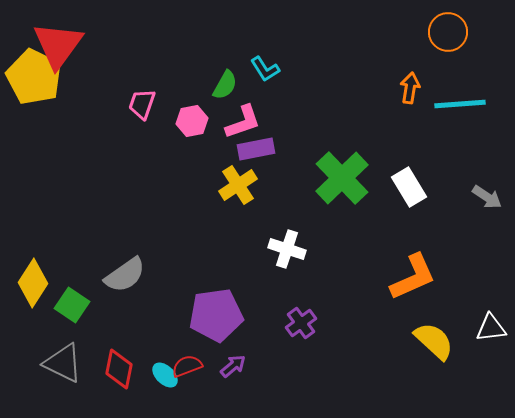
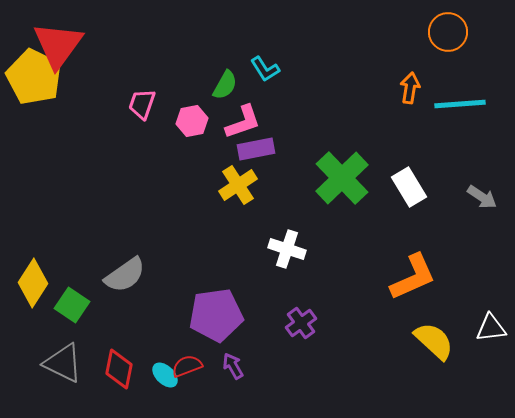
gray arrow: moved 5 px left
purple arrow: rotated 80 degrees counterclockwise
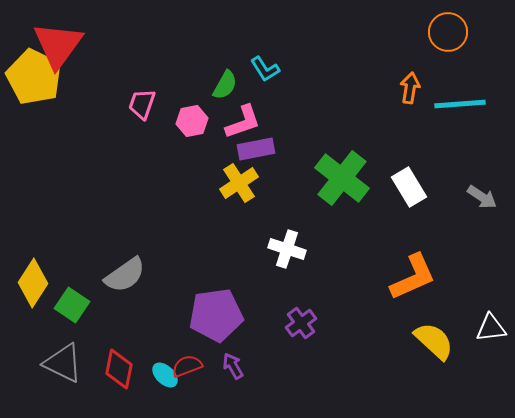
green cross: rotated 8 degrees counterclockwise
yellow cross: moved 1 px right, 2 px up
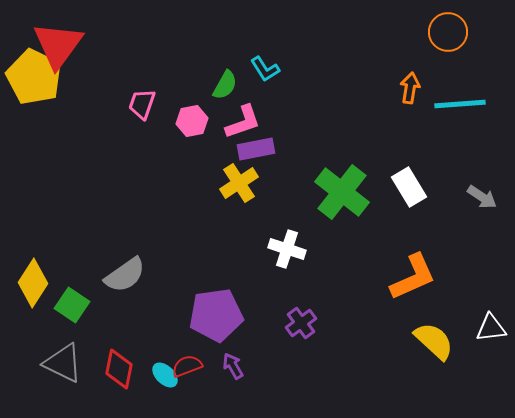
green cross: moved 14 px down
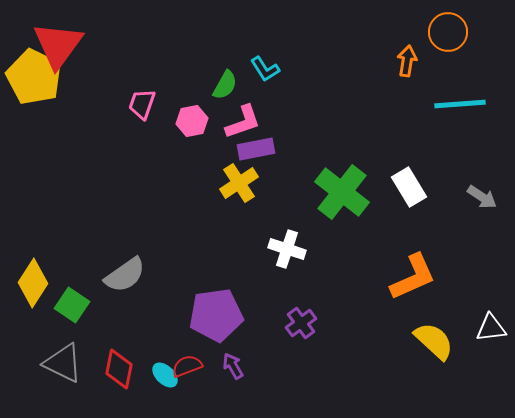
orange arrow: moved 3 px left, 27 px up
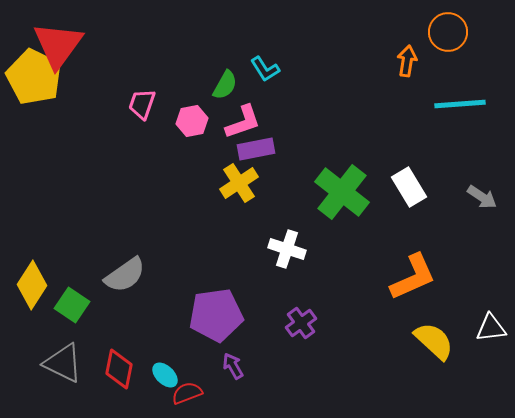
yellow diamond: moved 1 px left, 2 px down
red semicircle: moved 27 px down
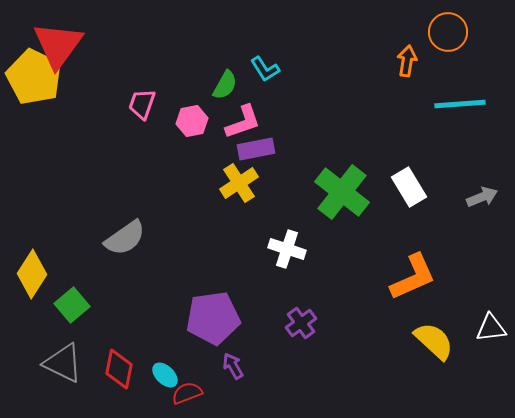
gray arrow: rotated 56 degrees counterclockwise
gray semicircle: moved 37 px up
yellow diamond: moved 11 px up
green square: rotated 16 degrees clockwise
purple pentagon: moved 3 px left, 3 px down
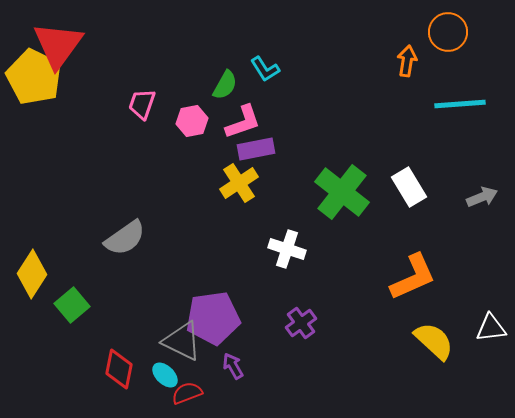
gray triangle: moved 119 px right, 22 px up
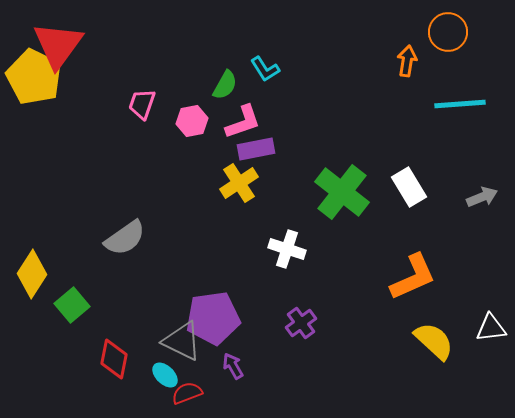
red diamond: moved 5 px left, 10 px up
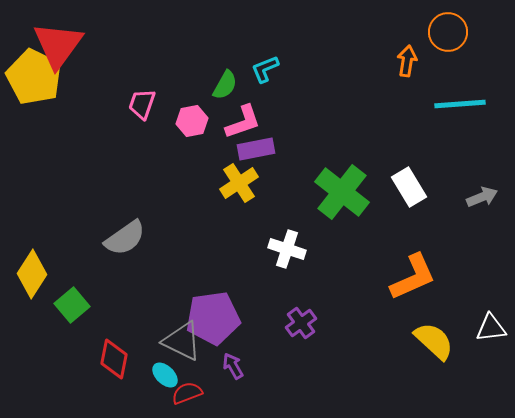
cyan L-shape: rotated 100 degrees clockwise
